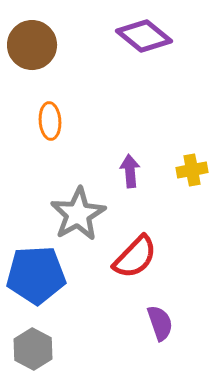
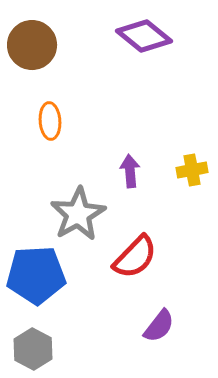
purple semicircle: moved 1 px left, 3 px down; rotated 57 degrees clockwise
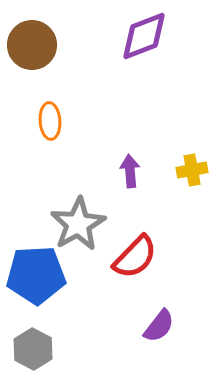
purple diamond: rotated 60 degrees counterclockwise
gray star: moved 10 px down
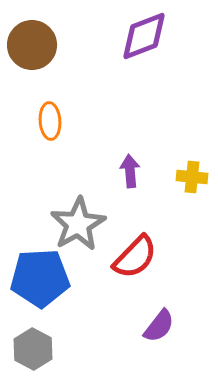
yellow cross: moved 7 px down; rotated 16 degrees clockwise
blue pentagon: moved 4 px right, 3 px down
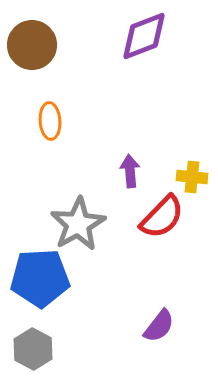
red semicircle: moved 27 px right, 40 px up
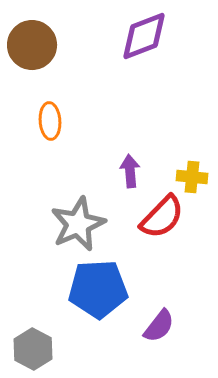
gray star: rotated 6 degrees clockwise
blue pentagon: moved 58 px right, 11 px down
